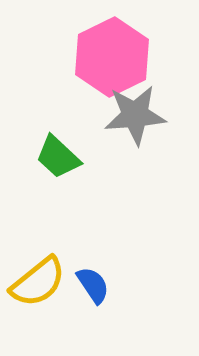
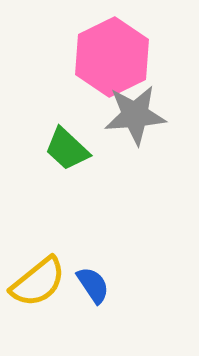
green trapezoid: moved 9 px right, 8 px up
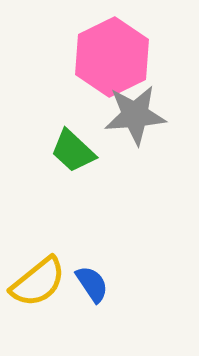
green trapezoid: moved 6 px right, 2 px down
blue semicircle: moved 1 px left, 1 px up
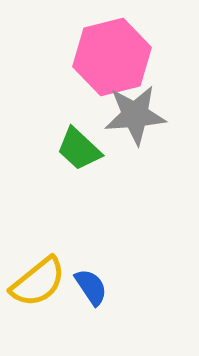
pink hexagon: rotated 12 degrees clockwise
green trapezoid: moved 6 px right, 2 px up
blue semicircle: moved 1 px left, 3 px down
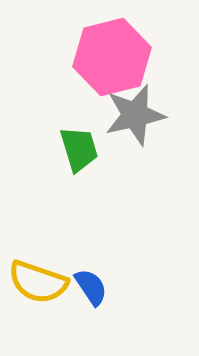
gray star: rotated 8 degrees counterclockwise
green trapezoid: rotated 150 degrees counterclockwise
yellow semicircle: rotated 58 degrees clockwise
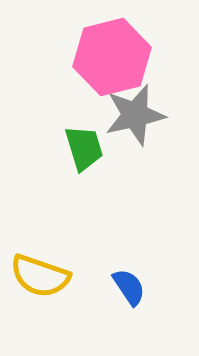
green trapezoid: moved 5 px right, 1 px up
yellow semicircle: moved 2 px right, 6 px up
blue semicircle: moved 38 px right
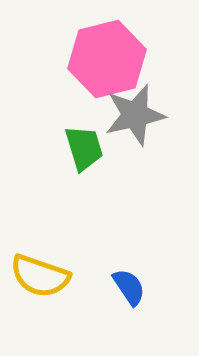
pink hexagon: moved 5 px left, 2 px down
